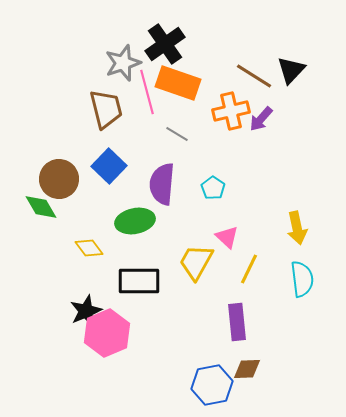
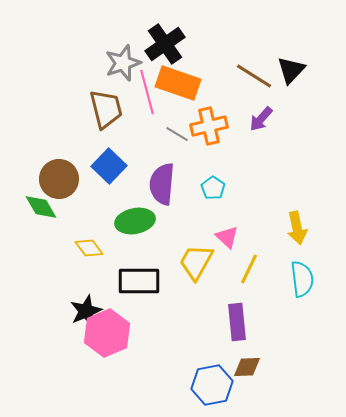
orange cross: moved 22 px left, 15 px down
brown diamond: moved 2 px up
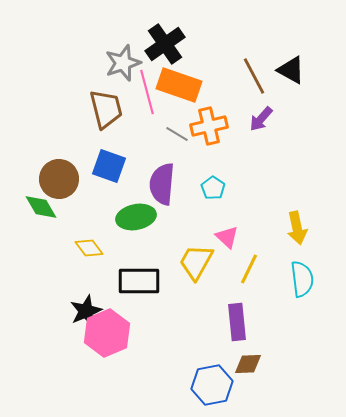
black triangle: rotated 44 degrees counterclockwise
brown line: rotated 30 degrees clockwise
orange rectangle: moved 1 px right, 2 px down
blue square: rotated 24 degrees counterclockwise
green ellipse: moved 1 px right, 4 px up
brown diamond: moved 1 px right, 3 px up
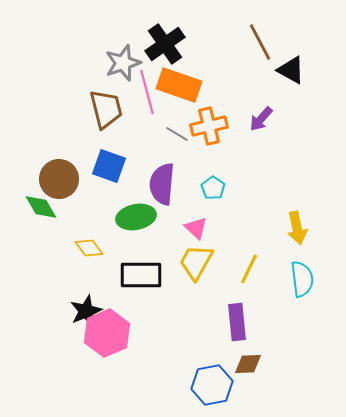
brown line: moved 6 px right, 34 px up
pink triangle: moved 31 px left, 9 px up
black rectangle: moved 2 px right, 6 px up
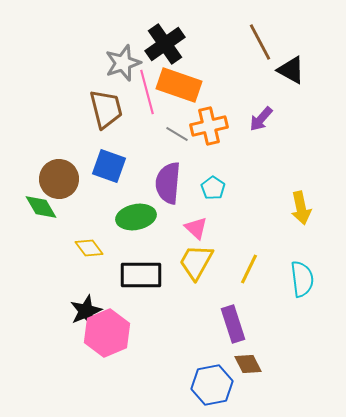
purple semicircle: moved 6 px right, 1 px up
yellow arrow: moved 4 px right, 20 px up
purple rectangle: moved 4 px left, 2 px down; rotated 12 degrees counterclockwise
brown diamond: rotated 64 degrees clockwise
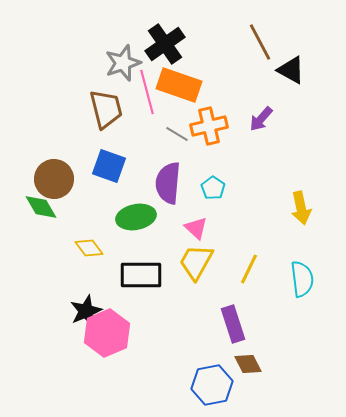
brown circle: moved 5 px left
